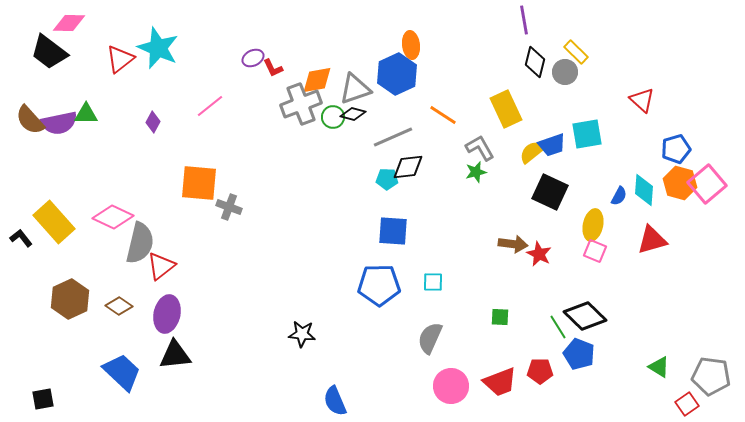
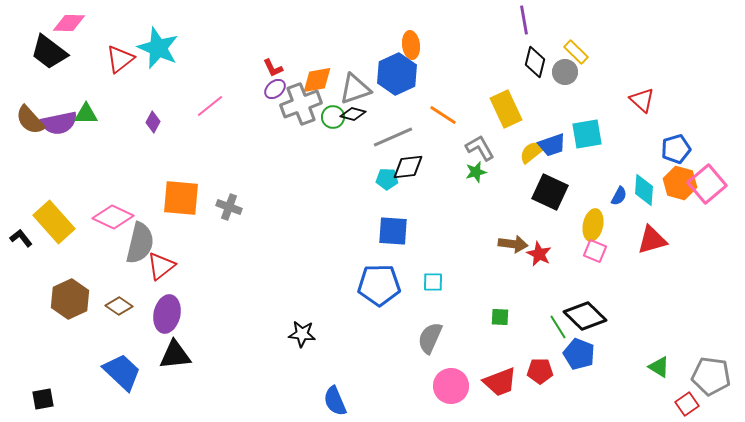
purple ellipse at (253, 58): moved 22 px right, 31 px down; rotated 15 degrees counterclockwise
orange square at (199, 183): moved 18 px left, 15 px down
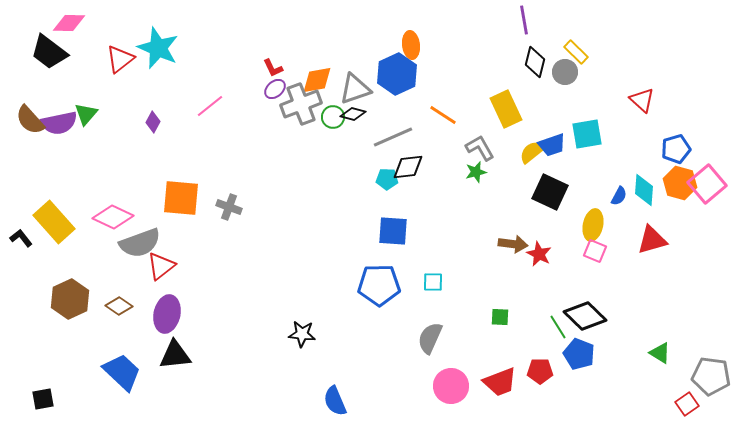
green triangle at (86, 114): rotated 50 degrees counterclockwise
gray semicircle at (140, 243): rotated 57 degrees clockwise
green triangle at (659, 367): moved 1 px right, 14 px up
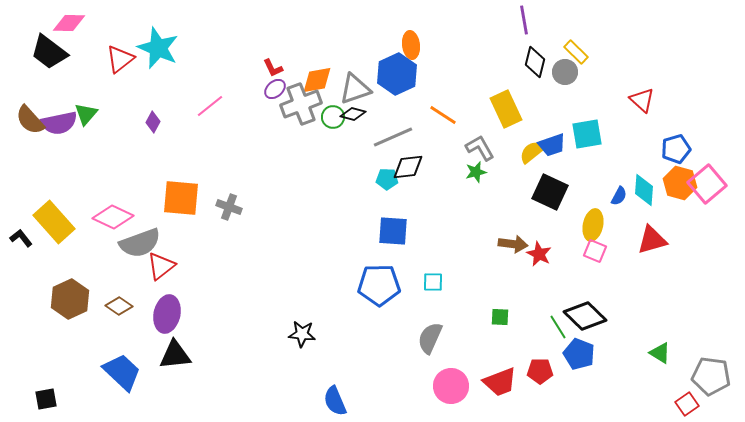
black square at (43, 399): moved 3 px right
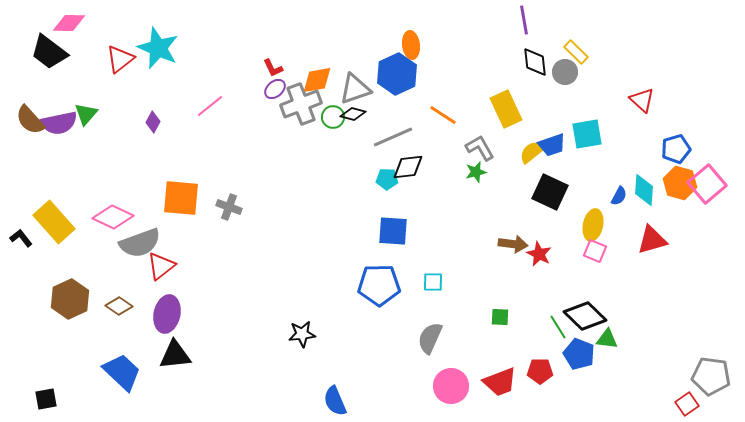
black diamond at (535, 62): rotated 20 degrees counterclockwise
black star at (302, 334): rotated 12 degrees counterclockwise
green triangle at (660, 353): moved 53 px left, 14 px up; rotated 25 degrees counterclockwise
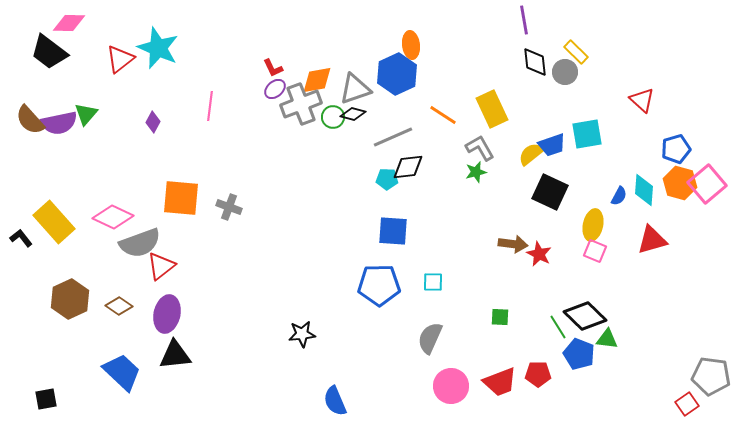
pink line at (210, 106): rotated 44 degrees counterclockwise
yellow rectangle at (506, 109): moved 14 px left
yellow semicircle at (532, 152): moved 1 px left, 2 px down
red pentagon at (540, 371): moved 2 px left, 3 px down
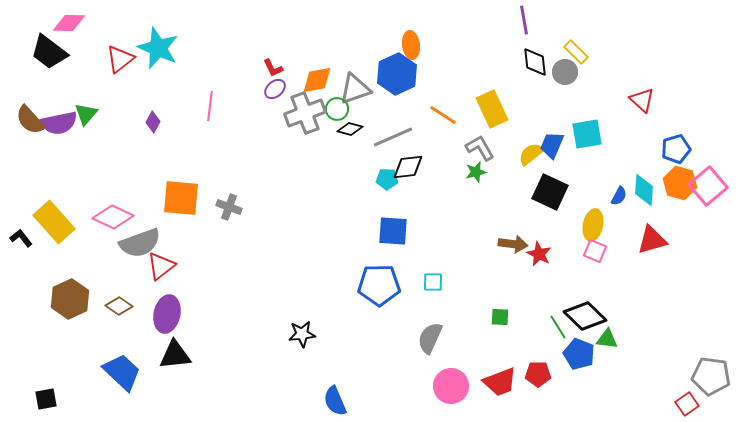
gray cross at (301, 104): moved 4 px right, 9 px down
black diamond at (353, 114): moved 3 px left, 15 px down
green circle at (333, 117): moved 4 px right, 8 px up
blue trapezoid at (552, 145): rotated 132 degrees clockwise
pink square at (707, 184): moved 1 px right, 2 px down
